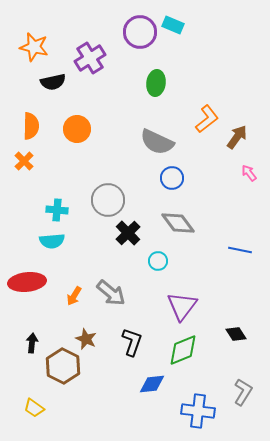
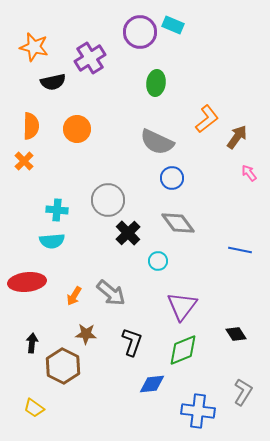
brown star: moved 5 px up; rotated 20 degrees counterclockwise
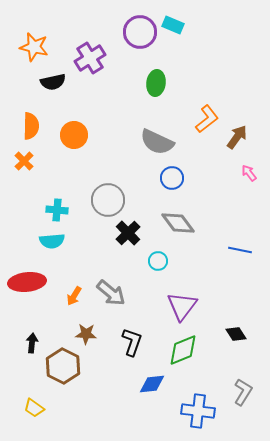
orange circle: moved 3 px left, 6 px down
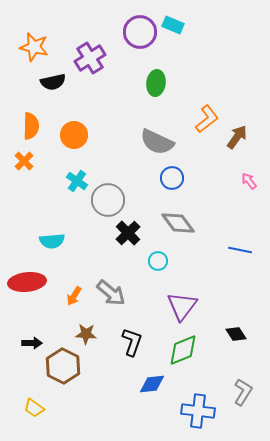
pink arrow: moved 8 px down
cyan cross: moved 20 px right, 29 px up; rotated 30 degrees clockwise
black arrow: rotated 84 degrees clockwise
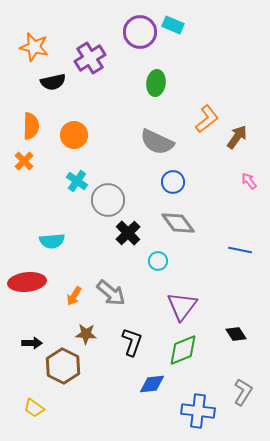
blue circle: moved 1 px right, 4 px down
